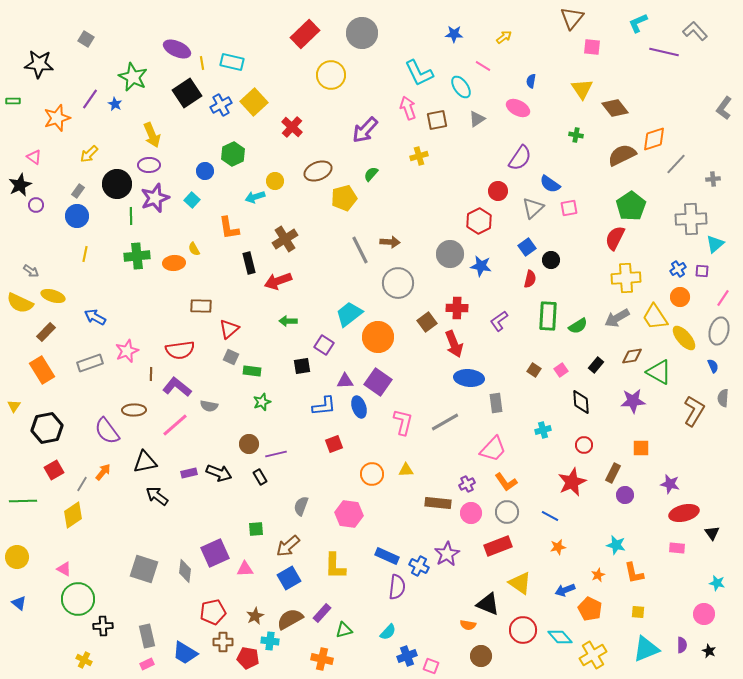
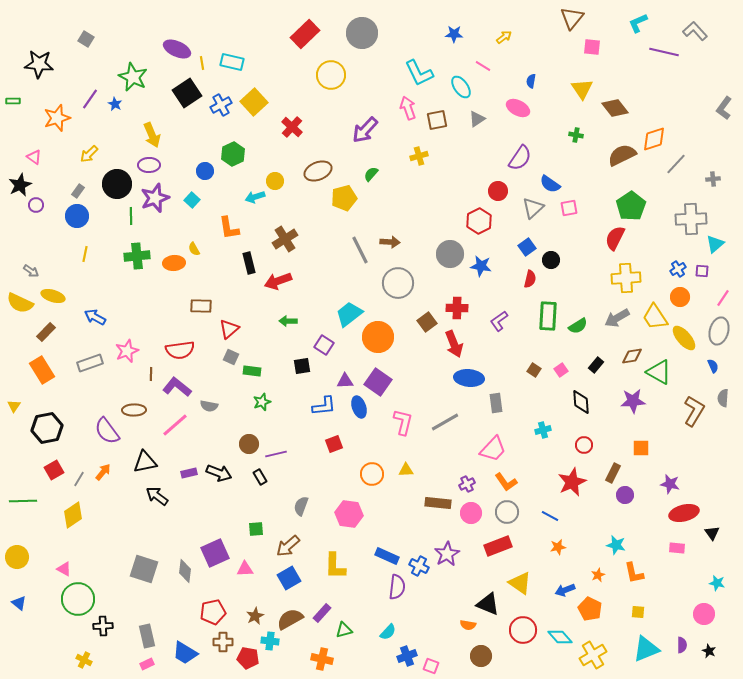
gray line at (82, 484): moved 3 px left, 5 px up
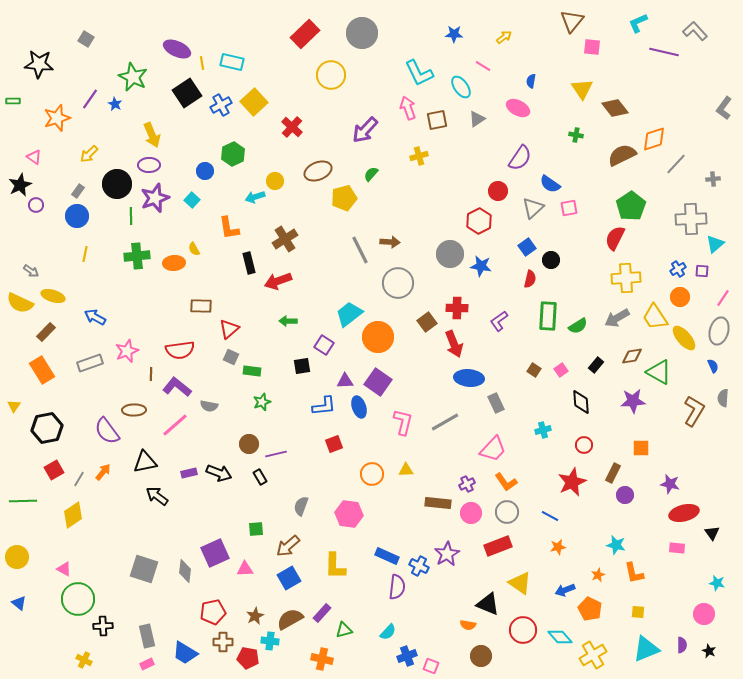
brown triangle at (572, 18): moved 3 px down
gray rectangle at (496, 403): rotated 18 degrees counterclockwise
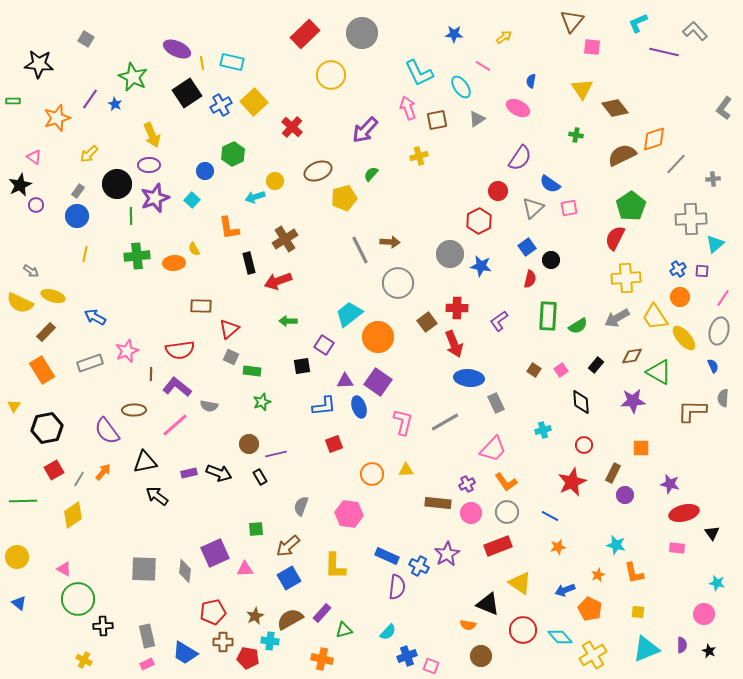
brown L-shape at (694, 411): moved 2 px left; rotated 120 degrees counterclockwise
gray square at (144, 569): rotated 16 degrees counterclockwise
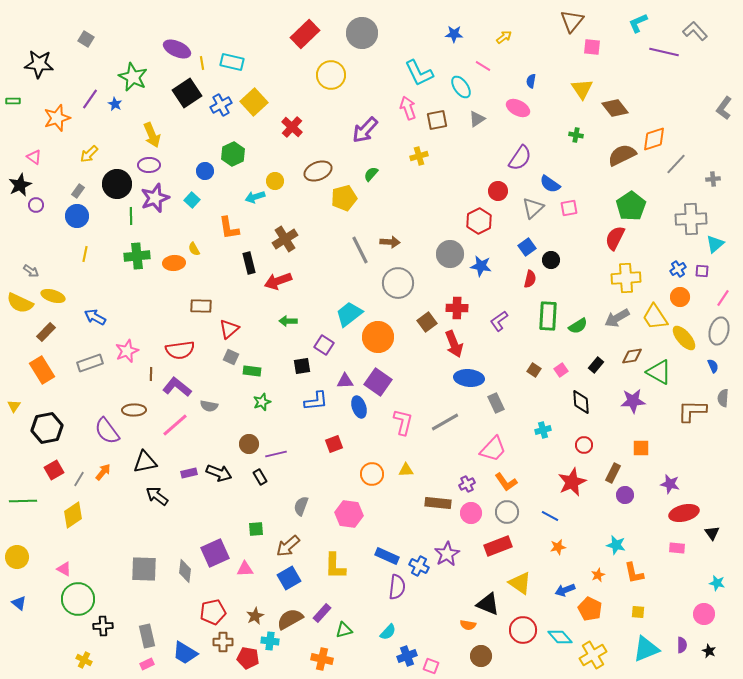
blue L-shape at (324, 406): moved 8 px left, 5 px up
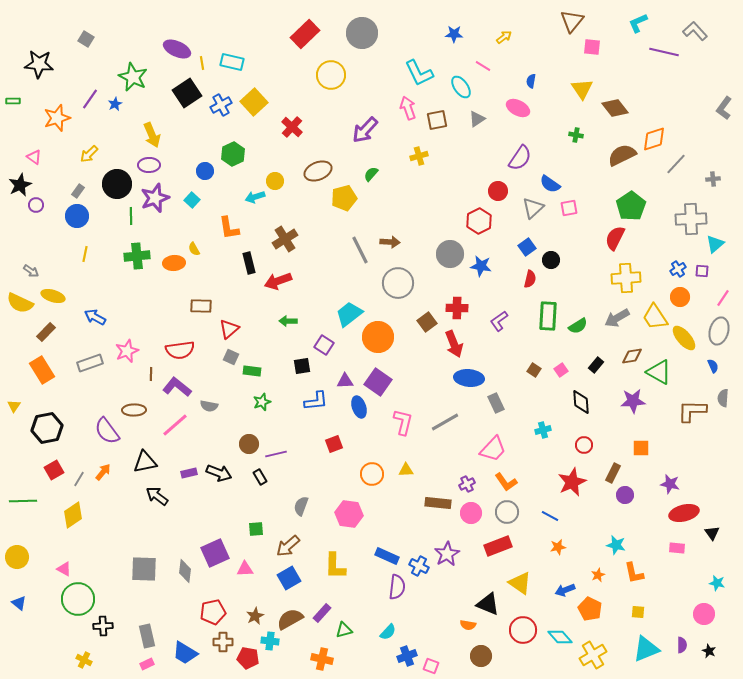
blue star at (115, 104): rotated 16 degrees clockwise
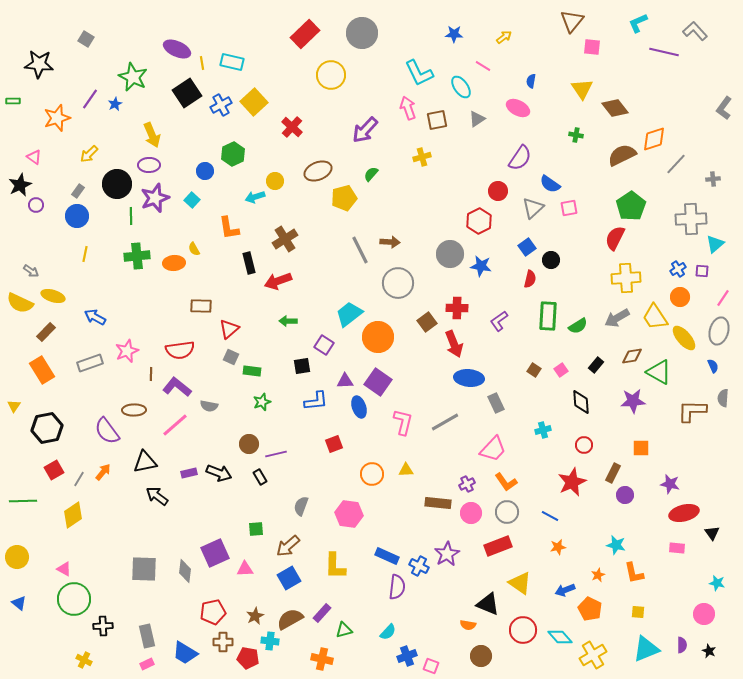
yellow cross at (419, 156): moved 3 px right, 1 px down
green circle at (78, 599): moved 4 px left
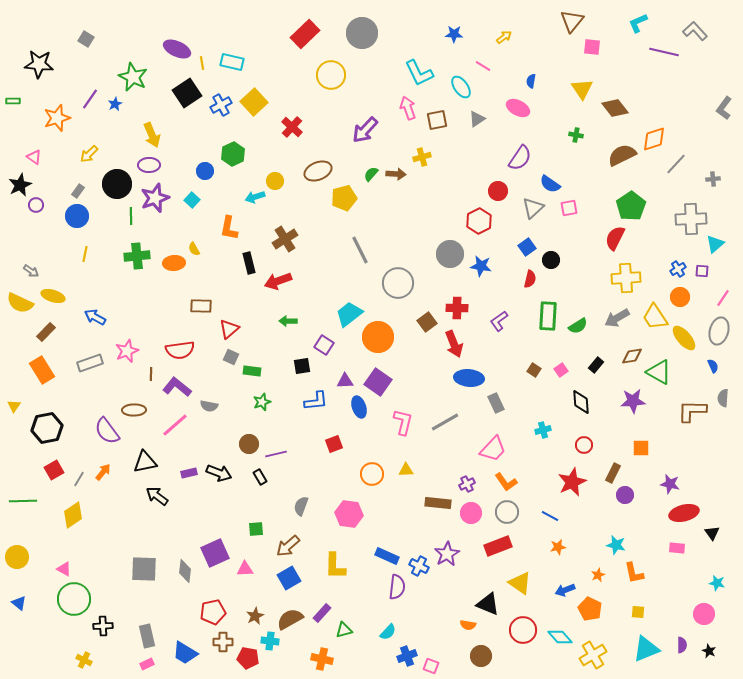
orange L-shape at (229, 228): rotated 20 degrees clockwise
brown arrow at (390, 242): moved 6 px right, 68 px up
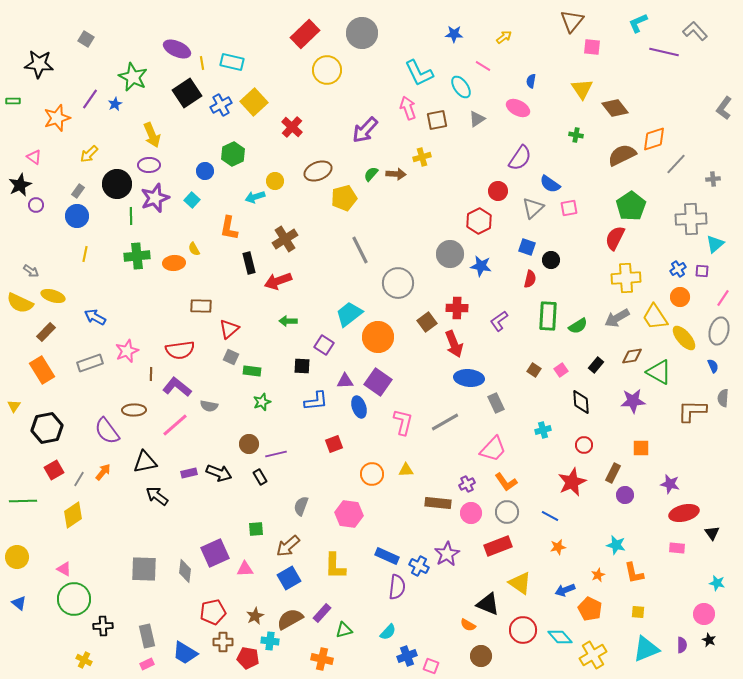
yellow circle at (331, 75): moved 4 px left, 5 px up
blue square at (527, 247): rotated 36 degrees counterclockwise
black square at (302, 366): rotated 12 degrees clockwise
orange semicircle at (468, 625): rotated 21 degrees clockwise
black star at (709, 651): moved 11 px up
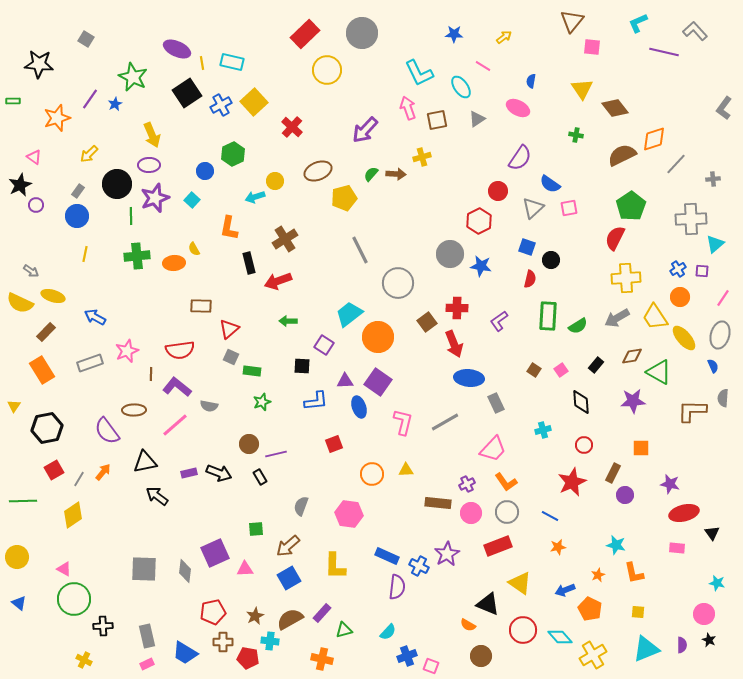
gray ellipse at (719, 331): moved 1 px right, 4 px down
